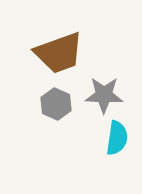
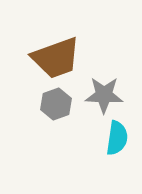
brown trapezoid: moved 3 px left, 5 px down
gray hexagon: rotated 16 degrees clockwise
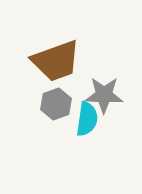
brown trapezoid: moved 3 px down
cyan semicircle: moved 30 px left, 19 px up
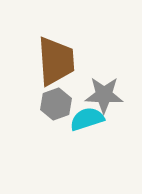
brown trapezoid: rotated 74 degrees counterclockwise
cyan semicircle: rotated 116 degrees counterclockwise
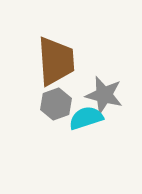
gray star: rotated 12 degrees clockwise
cyan semicircle: moved 1 px left, 1 px up
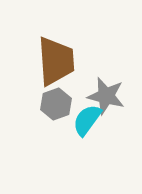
gray star: moved 2 px right, 1 px down
cyan semicircle: moved 1 px right, 2 px down; rotated 36 degrees counterclockwise
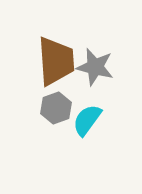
gray star: moved 11 px left, 29 px up
gray hexagon: moved 4 px down
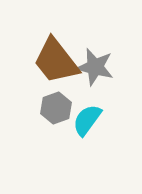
brown trapezoid: rotated 146 degrees clockwise
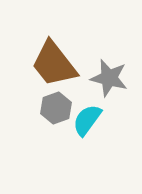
brown trapezoid: moved 2 px left, 3 px down
gray star: moved 14 px right, 11 px down
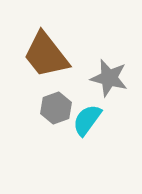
brown trapezoid: moved 8 px left, 9 px up
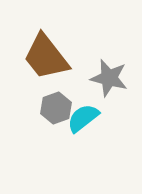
brown trapezoid: moved 2 px down
cyan semicircle: moved 4 px left, 2 px up; rotated 16 degrees clockwise
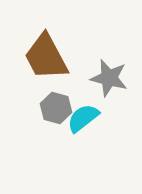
brown trapezoid: rotated 10 degrees clockwise
gray hexagon: rotated 24 degrees counterclockwise
